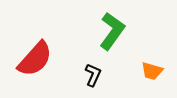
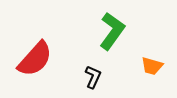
orange trapezoid: moved 5 px up
black L-shape: moved 2 px down
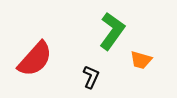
orange trapezoid: moved 11 px left, 6 px up
black L-shape: moved 2 px left
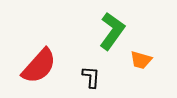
red semicircle: moved 4 px right, 7 px down
black L-shape: rotated 20 degrees counterclockwise
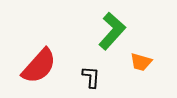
green L-shape: rotated 6 degrees clockwise
orange trapezoid: moved 2 px down
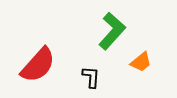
orange trapezoid: rotated 55 degrees counterclockwise
red semicircle: moved 1 px left, 1 px up
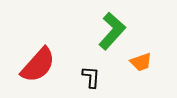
orange trapezoid: rotated 20 degrees clockwise
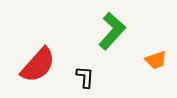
orange trapezoid: moved 15 px right, 2 px up
black L-shape: moved 6 px left
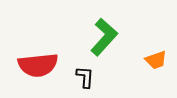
green L-shape: moved 8 px left, 6 px down
red semicircle: rotated 42 degrees clockwise
